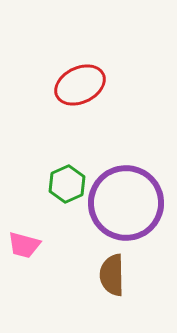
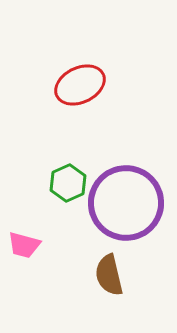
green hexagon: moved 1 px right, 1 px up
brown semicircle: moved 3 px left; rotated 12 degrees counterclockwise
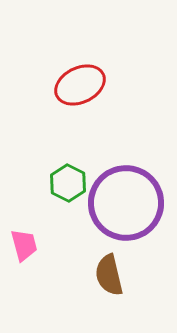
green hexagon: rotated 9 degrees counterclockwise
pink trapezoid: rotated 120 degrees counterclockwise
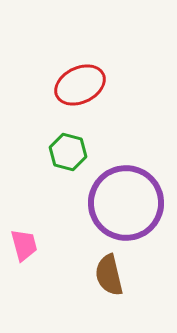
green hexagon: moved 31 px up; rotated 12 degrees counterclockwise
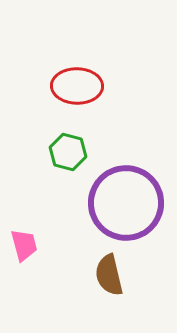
red ellipse: moved 3 px left, 1 px down; rotated 27 degrees clockwise
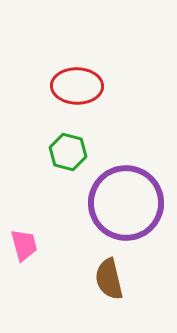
brown semicircle: moved 4 px down
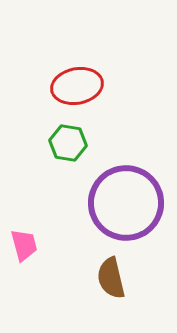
red ellipse: rotated 12 degrees counterclockwise
green hexagon: moved 9 px up; rotated 6 degrees counterclockwise
brown semicircle: moved 2 px right, 1 px up
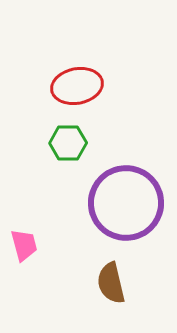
green hexagon: rotated 9 degrees counterclockwise
brown semicircle: moved 5 px down
